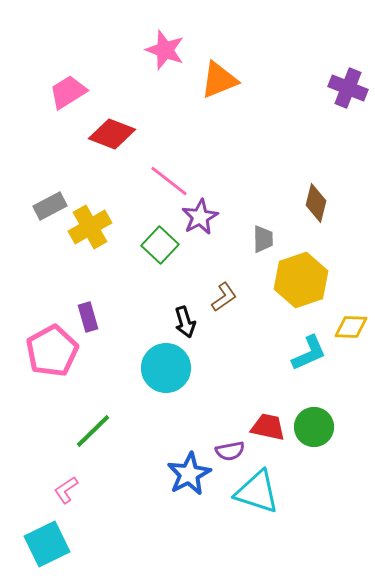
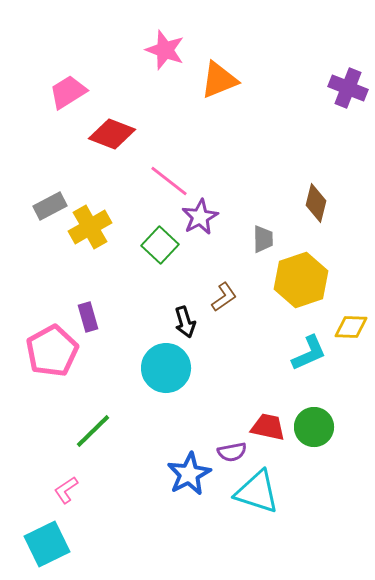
purple semicircle: moved 2 px right, 1 px down
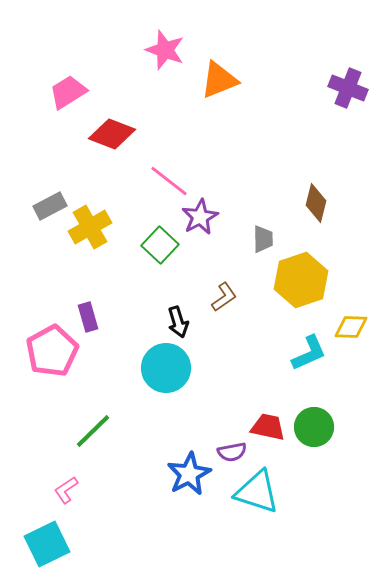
black arrow: moved 7 px left
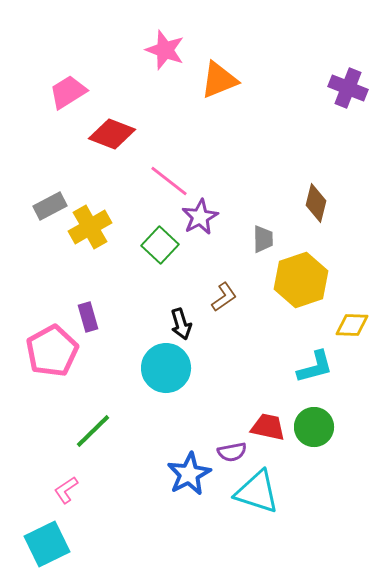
black arrow: moved 3 px right, 2 px down
yellow diamond: moved 1 px right, 2 px up
cyan L-shape: moved 6 px right, 14 px down; rotated 9 degrees clockwise
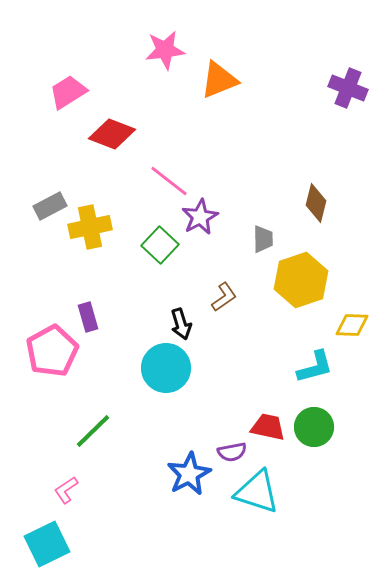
pink star: rotated 27 degrees counterclockwise
yellow cross: rotated 18 degrees clockwise
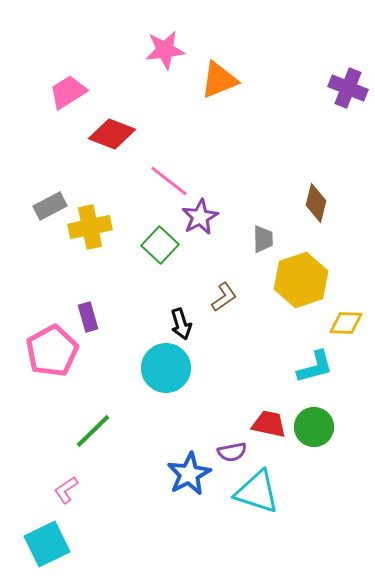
yellow diamond: moved 6 px left, 2 px up
red trapezoid: moved 1 px right, 3 px up
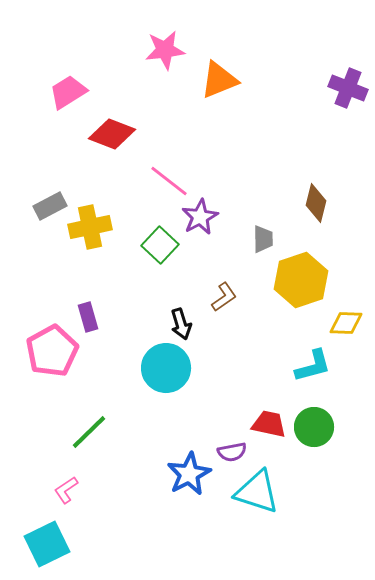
cyan L-shape: moved 2 px left, 1 px up
green line: moved 4 px left, 1 px down
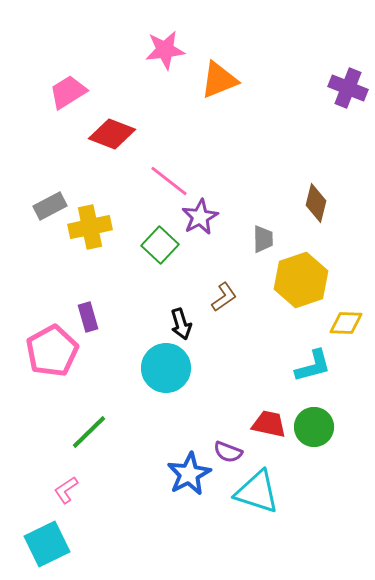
purple semicircle: moved 4 px left; rotated 32 degrees clockwise
